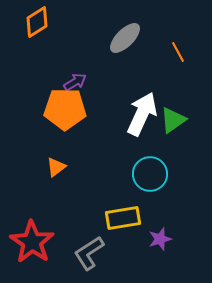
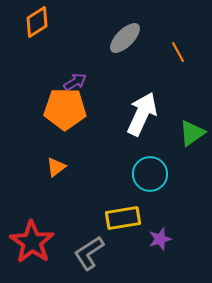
green triangle: moved 19 px right, 13 px down
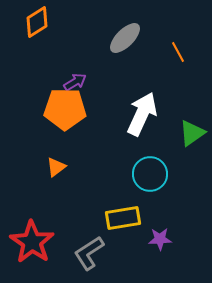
purple star: rotated 15 degrees clockwise
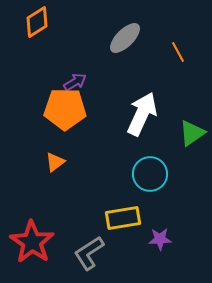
orange triangle: moved 1 px left, 5 px up
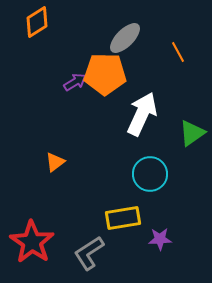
orange pentagon: moved 40 px right, 35 px up
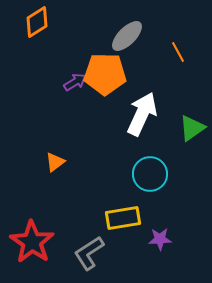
gray ellipse: moved 2 px right, 2 px up
green triangle: moved 5 px up
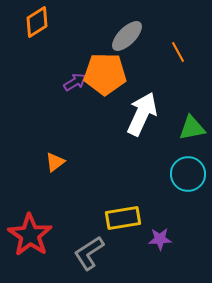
green triangle: rotated 24 degrees clockwise
cyan circle: moved 38 px right
red star: moved 2 px left, 7 px up
